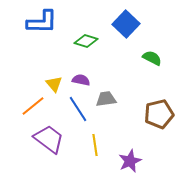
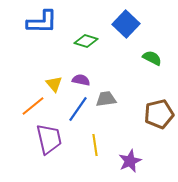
blue line: rotated 68 degrees clockwise
purple trapezoid: rotated 40 degrees clockwise
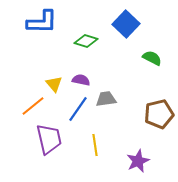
purple star: moved 8 px right
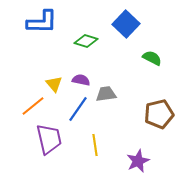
gray trapezoid: moved 5 px up
